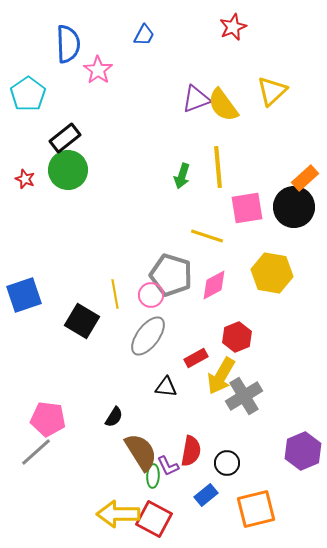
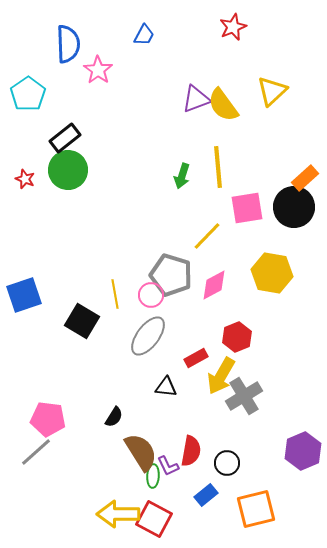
yellow line at (207, 236): rotated 64 degrees counterclockwise
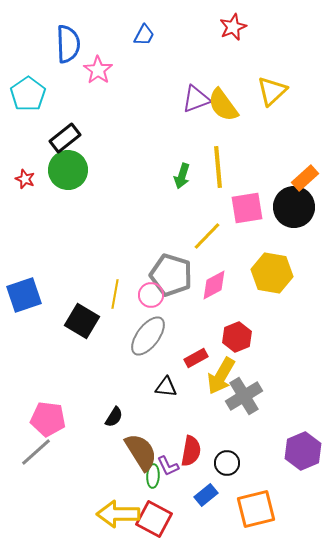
yellow line at (115, 294): rotated 20 degrees clockwise
